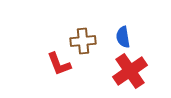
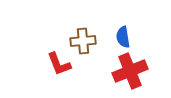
red cross: rotated 12 degrees clockwise
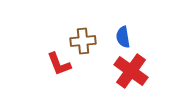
red cross: moved 1 px right; rotated 32 degrees counterclockwise
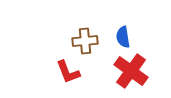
brown cross: moved 2 px right
red L-shape: moved 9 px right, 8 px down
